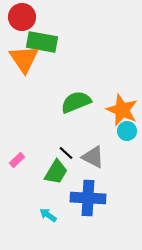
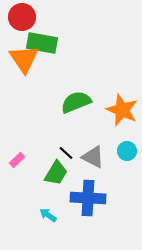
green rectangle: moved 1 px down
cyan circle: moved 20 px down
green trapezoid: moved 1 px down
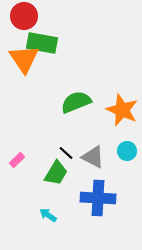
red circle: moved 2 px right, 1 px up
blue cross: moved 10 px right
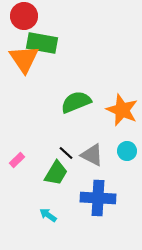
gray triangle: moved 1 px left, 2 px up
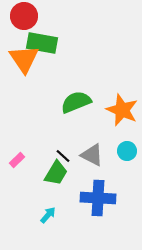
black line: moved 3 px left, 3 px down
cyan arrow: rotated 96 degrees clockwise
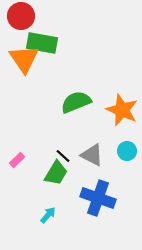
red circle: moved 3 px left
blue cross: rotated 16 degrees clockwise
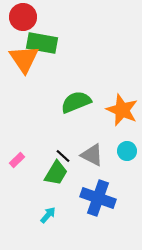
red circle: moved 2 px right, 1 px down
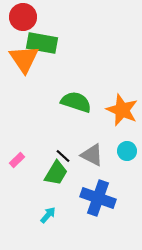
green semicircle: rotated 40 degrees clockwise
